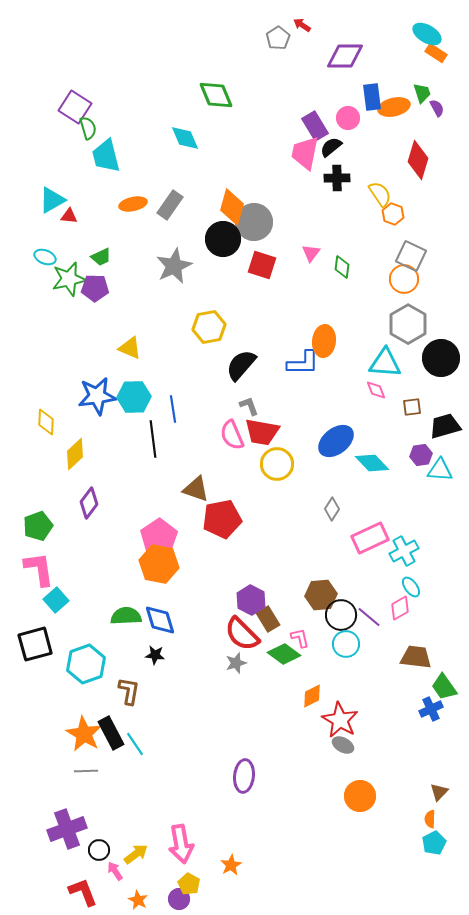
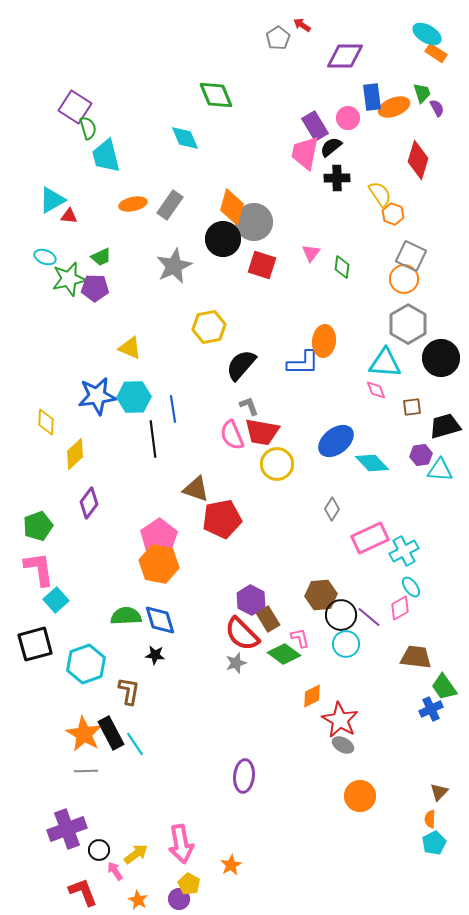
orange ellipse at (394, 107): rotated 8 degrees counterclockwise
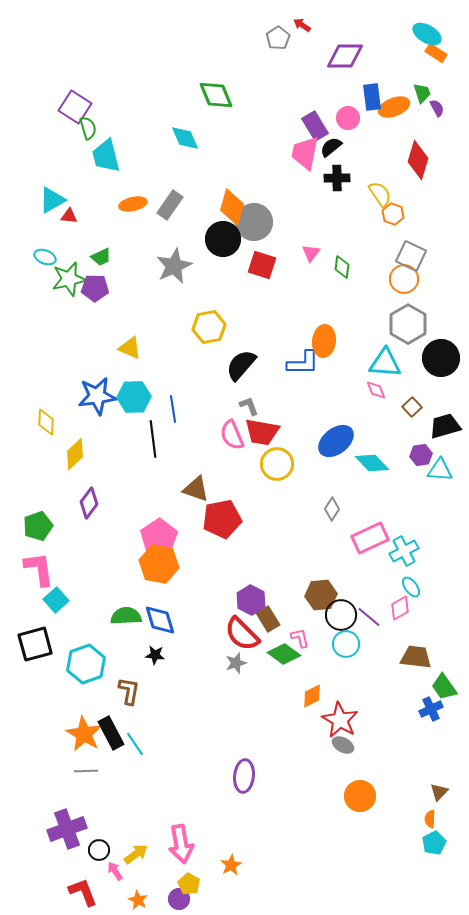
brown square at (412, 407): rotated 36 degrees counterclockwise
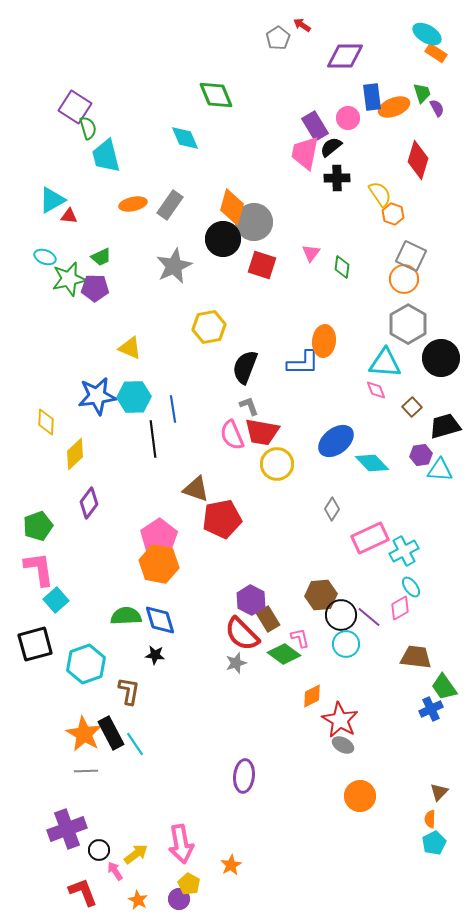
black semicircle at (241, 365): moved 4 px right, 2 px down; rotated 20 degrees counterclockwise
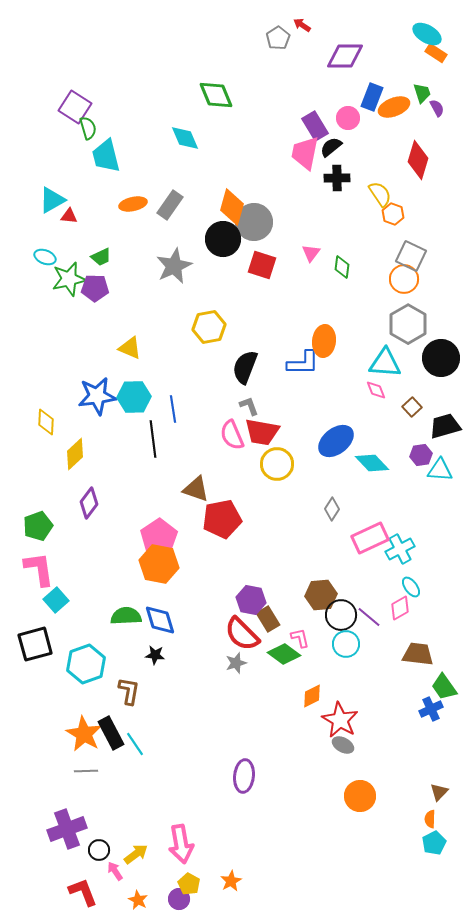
blue rectangle at (372, 97): rotated 28 degrees clockwise
cyan cross at (404, 551): moved 4 px left, 2 px up
purple hexagon at (251, 600): rotated 16 degrees counterclockwise
brown trapezoid at (416, 657): moved 2 px right, 3 px up
orange star at (231, 865): moved 16 px down
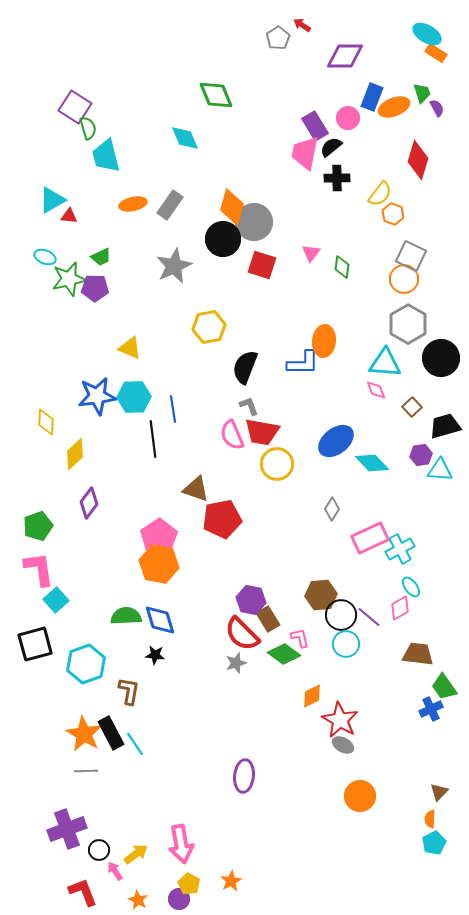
yellow semicircle at (380, 194): rotated 72 degrees clockwise
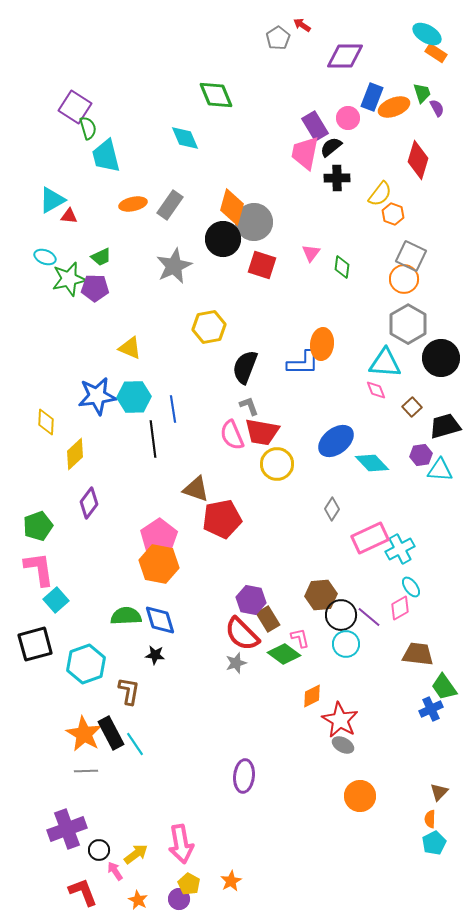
orange ellipse at (324, 341): moved 2 px left, 3 px down
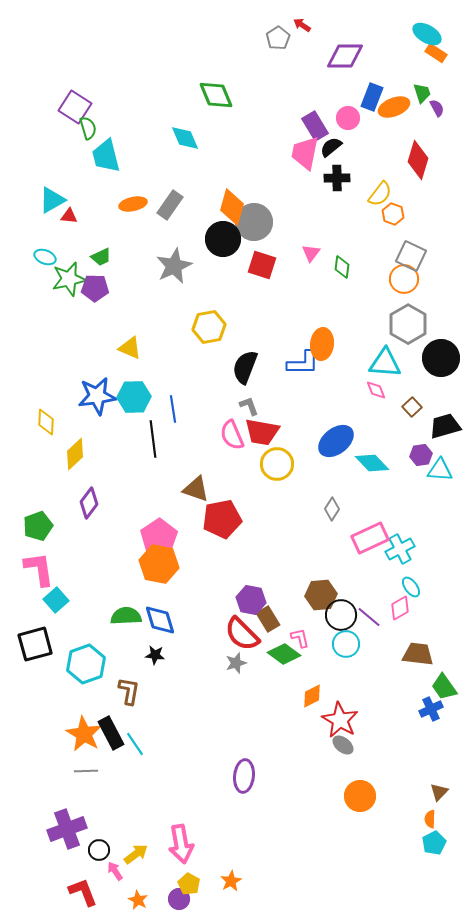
gray ellipse at (343, 745): rotated 10 degrees clockwise
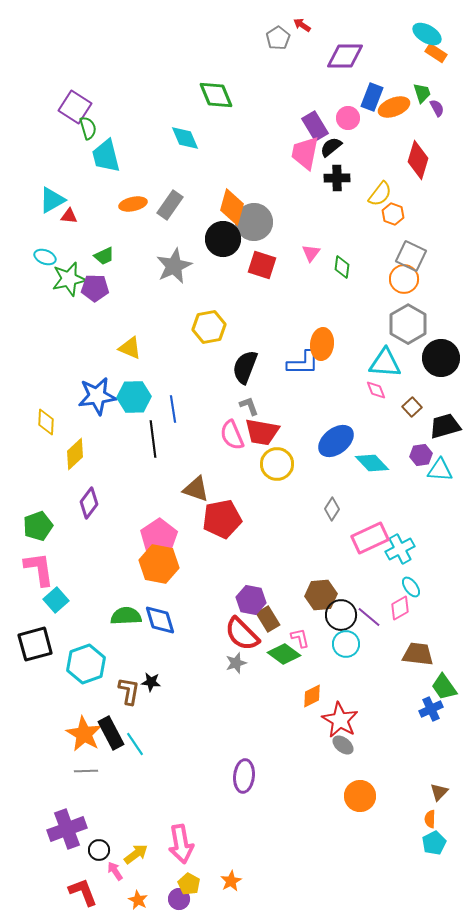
green trapezoid at (101, 257): moved 3 px right, 1 px up
black star at (155, 655): moved 4 px left, 27 px down
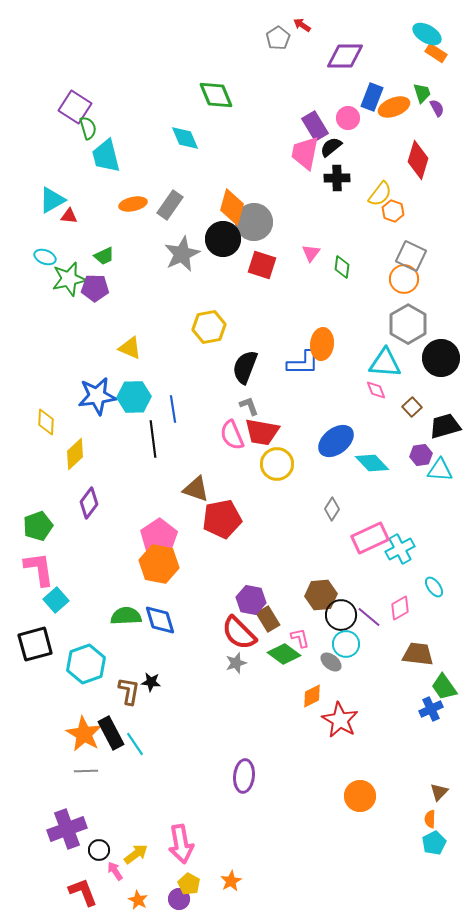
orange hexagon at (393, 214): moved 3 px up
gray star at (174, 266): moved 8 px right, 12 px up
cyan ellipse at (411, 587): moved 23 px right
red semicircle at (242, 634): moved 3 px left, 1 px up
gray ellipse at (343, 745): moved 12 px left, 83 px up
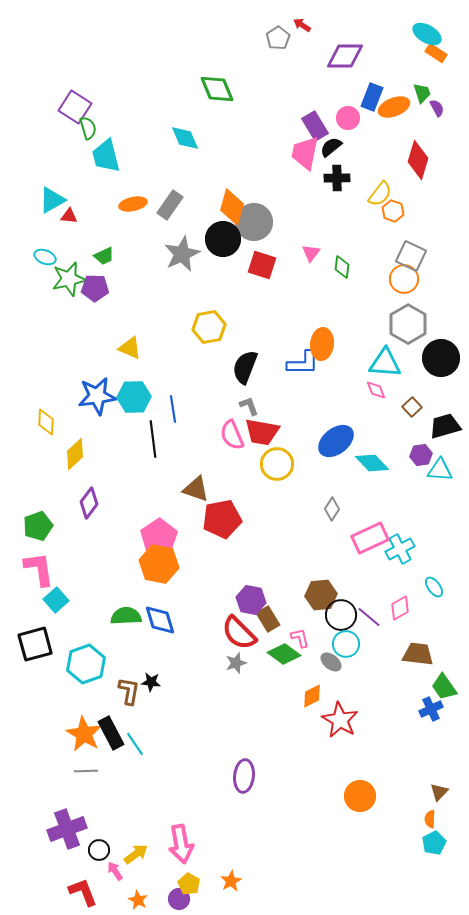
green diamond at (216, 95): moved 1 px right, 6 px up
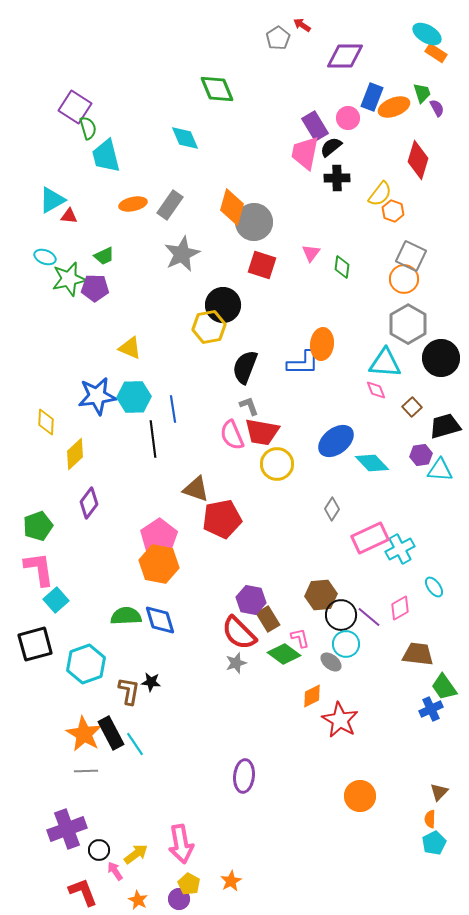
black circle at (223, 239): moved 66 px down
